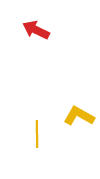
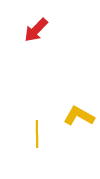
red arrow: rotated 72 degrees counterclockwise
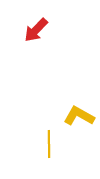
yellow line: moved 12 px right, 10 px down
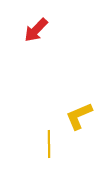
yellow L-shape: rotated 52 degrees counterclockwise
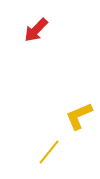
yellow line: moved 8 px down; rotated 40 degrees clockwise
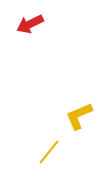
red arrow: moved 6 px left, 6 px up; rotated 20 degrees clockwise
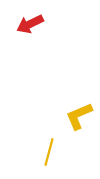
yellow line: rotated 24 degrees counterclockwise
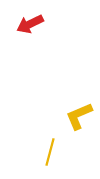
yellow line: moved 1 px right
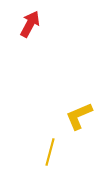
red arrow: rotated 144 degrees clockwise
